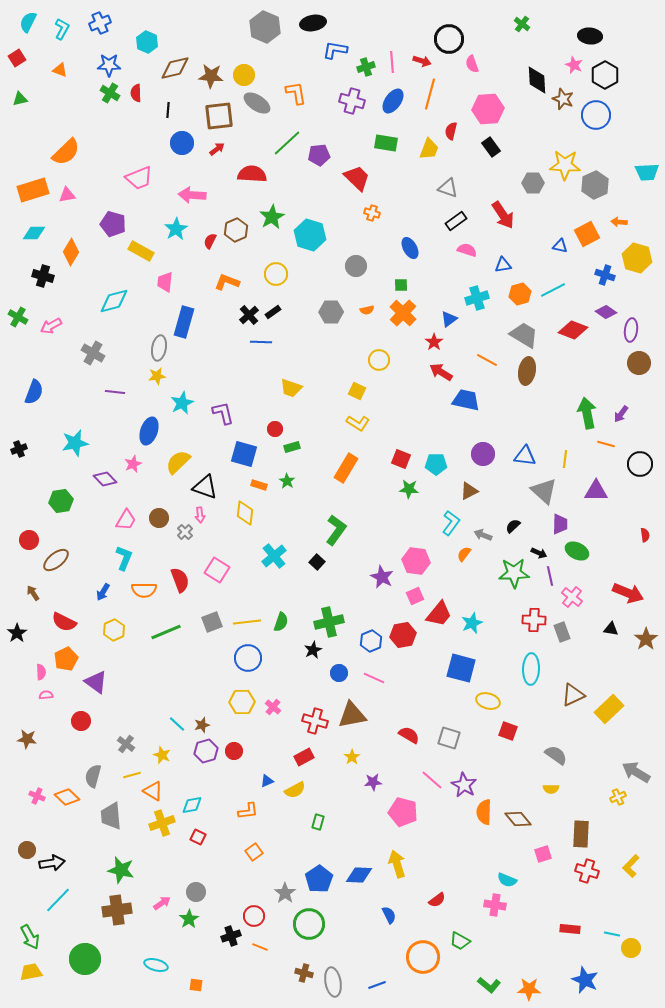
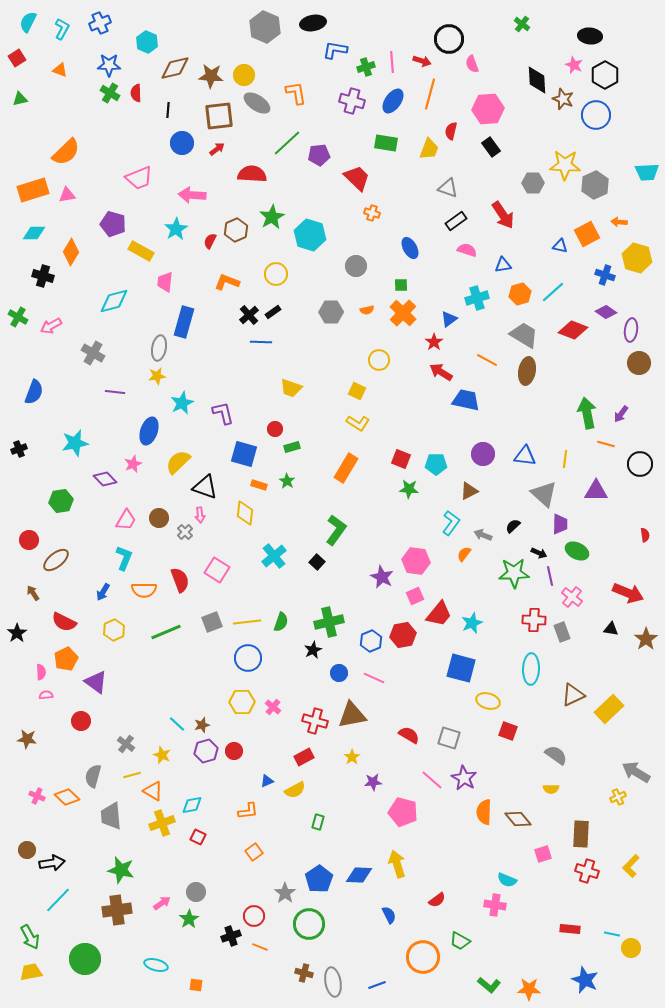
cyan line at (553, 290): moved 2 px down; rotated 15 degrees counterclockwise
gray triangle at (544, 491): moved 3 px down
purple star at (464, 785): moved 7 px up
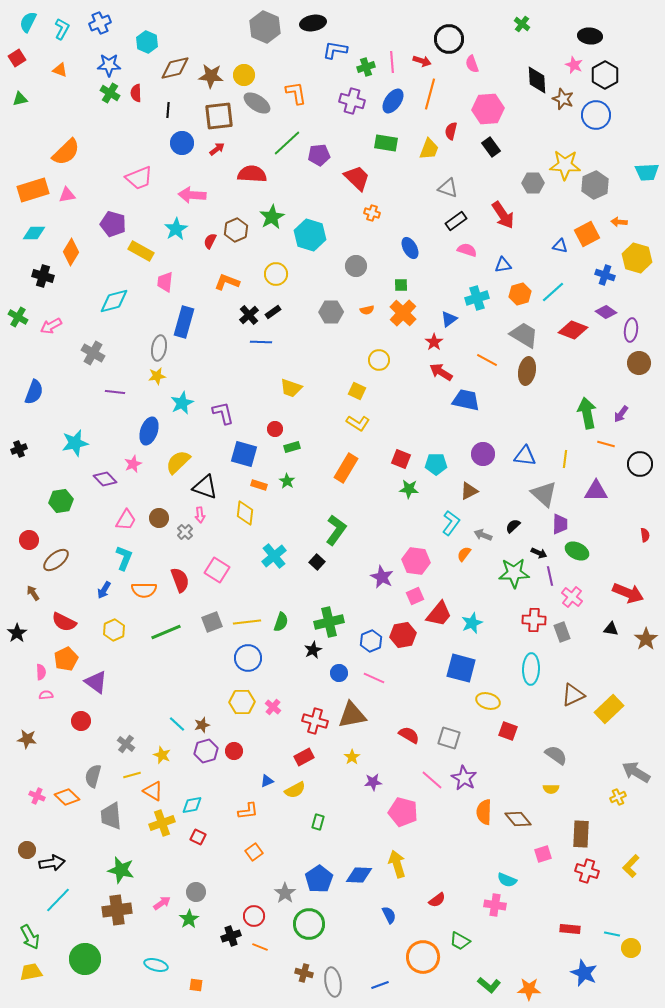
blue arrow at (103, 592): moved 1 px right, 2 px up
blue star at (585, 980): moved 1 px left, 7 px up
blue line at (377, 985): moved 3 px right
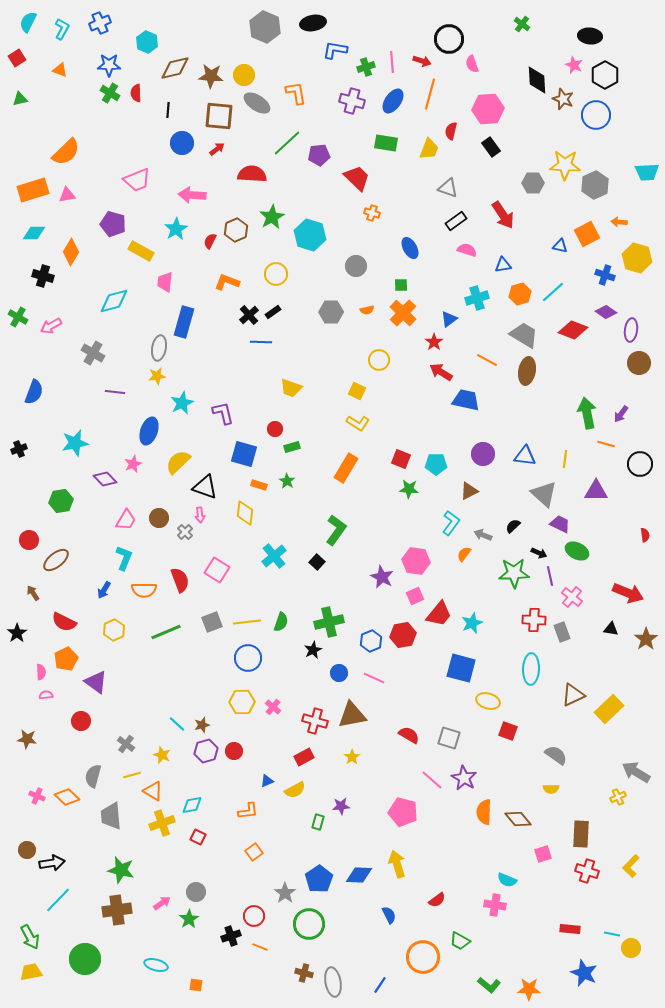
brown square at (219, 116): rotated 12 degrees clockwise
pink trapezoid at (139, 178): moved 2 px left, 2 px down
purple trapezoid at (560, 524): rotated 65 degrees counterclockwise
purple star at (373, 782): moved 32 px left, 24 px down
blue line at (380, 985): rotated 36 degrees counterclockwise
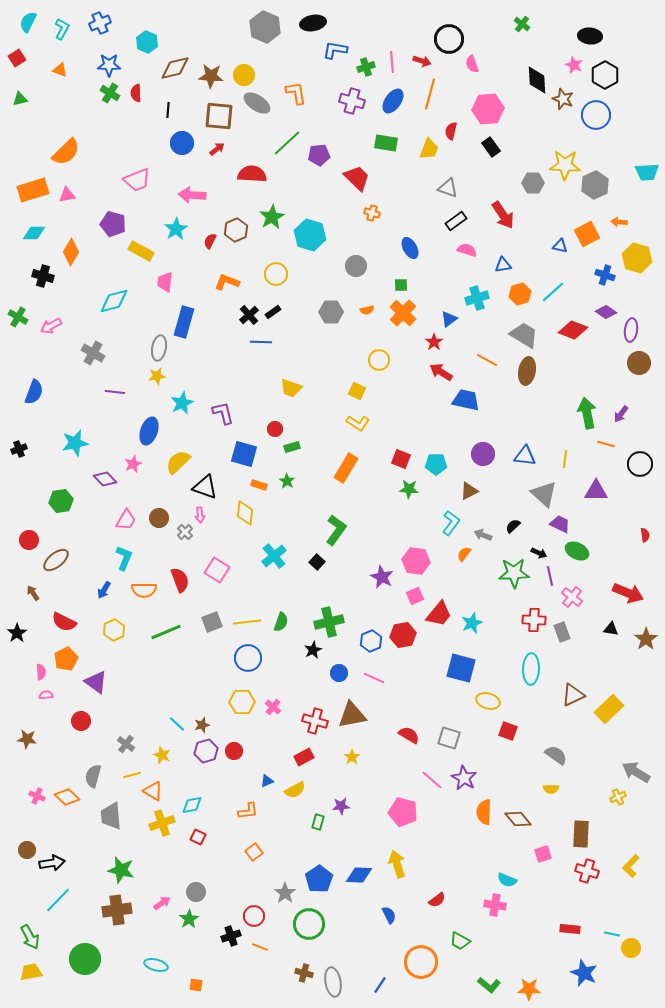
orange circle at (423, 957): moved 2 px left, 5 px down
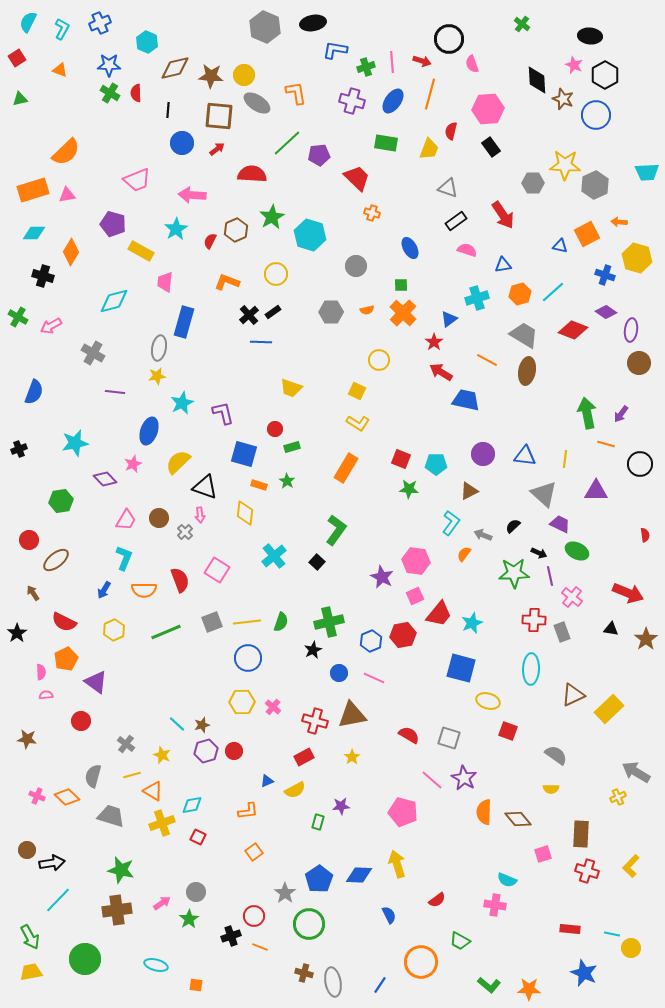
gray trapezoid at (111, 816): rotated 112 degrees clockwise
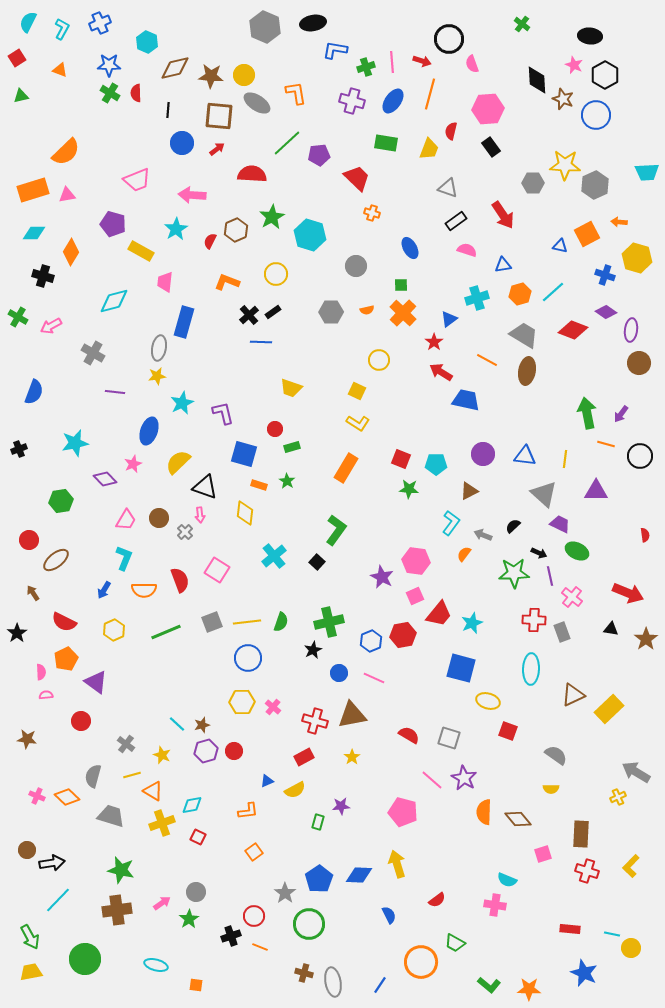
green triangle at (20, 99): moved 1 px right, 3 px up
black circle at (640, 464): moved 8 px up
green trapezoid at (460, 941): moved 5 px left, 2 px down
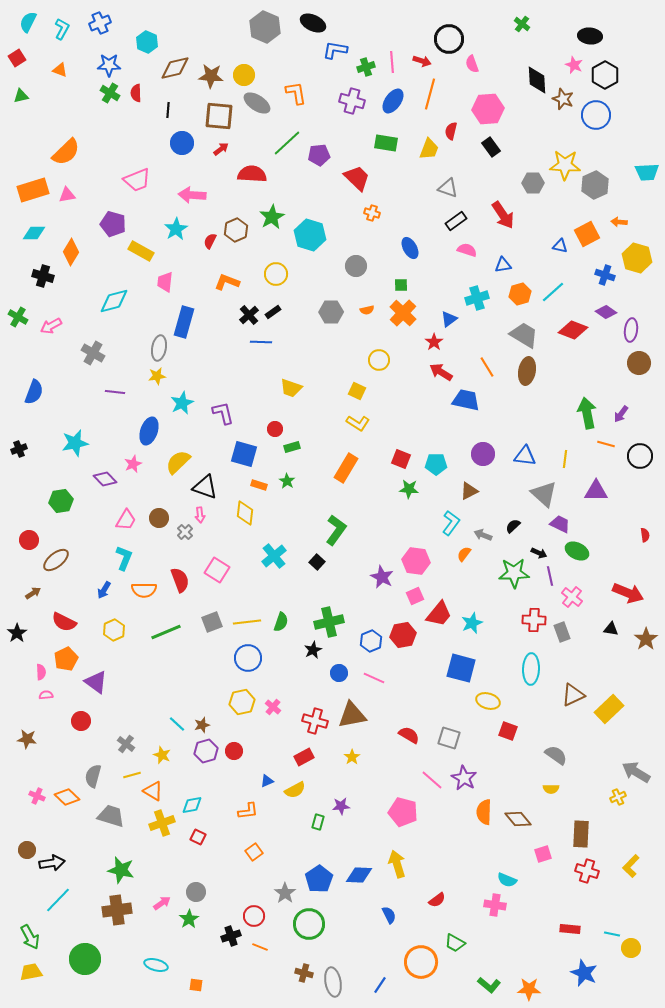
black ellipse at (313, 23): rotated 35 degrees clockwise
red arrow at (217, 149): moved 4 px right
orange line at (487, 360): moved 7 px down; rotated 30 degrees clockwise
brown arrow at (33, 593): rotated 91 degrees clockwise
yellow hexagon at (242, 702): rotated 10 degrees counterclockwise
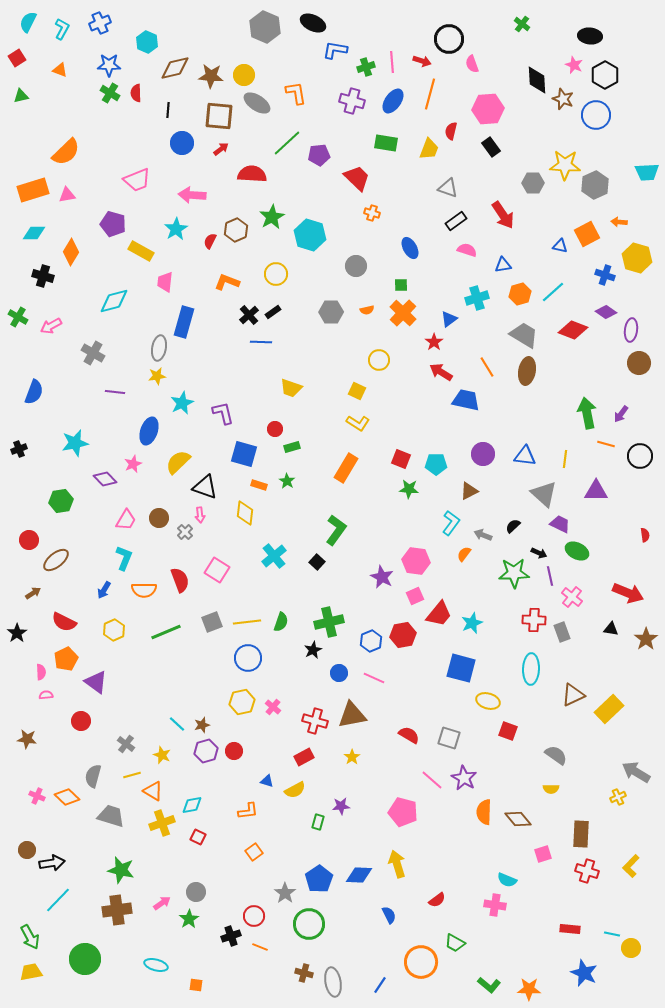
blue triangle at (267, 781): rotated 40 degrees clockwise
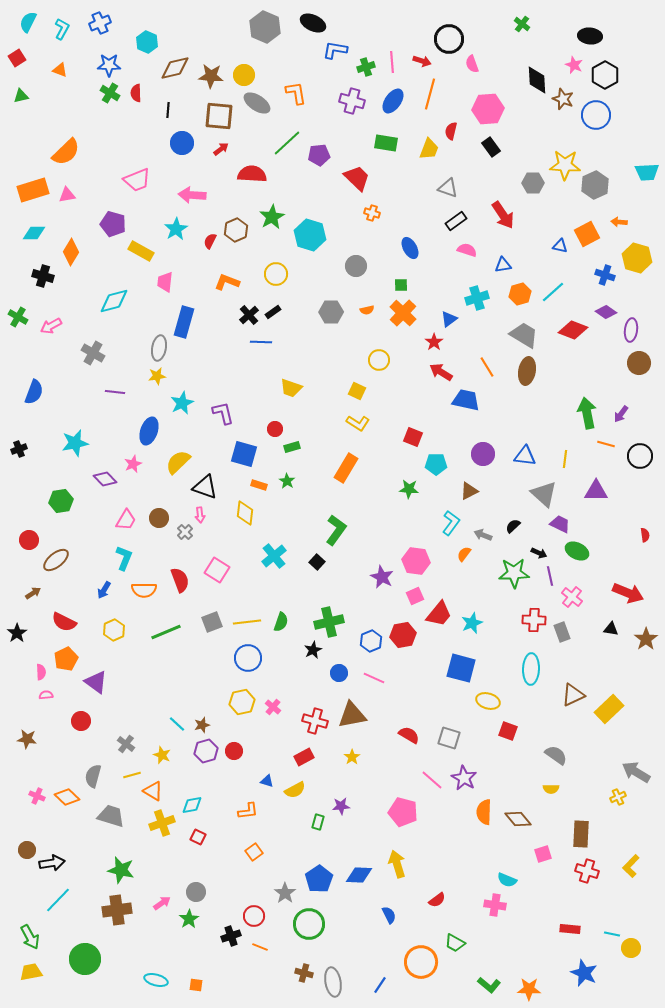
red square at (401, 459): moved 12 px right, 22 px up
cyan ellipse at (156, 965): moved 15 px down
